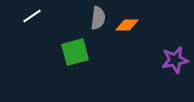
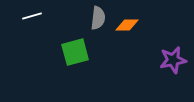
white line: rotated 18 degrees clockwise
purple star: moved 2 px left
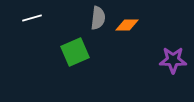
white line: moved 2 px down
green square: rotated 8 degrees counterclockwise
purple star: rotated 12 degrees clockwise
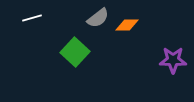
gray semicircle: rotated 45 degrees clockwise
green square: rotated 24 degrees counterclockwise
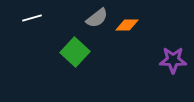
gray semicircle: moved 1 px left
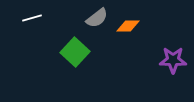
orange diamond: moved 1 px right, 1 px down
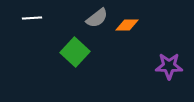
white line: rotated 12 degrees clockwise
orange diamond: moved 1 px left, 1 px up
purple star: moved 4 px left, 6 px down
